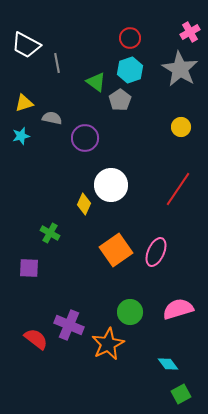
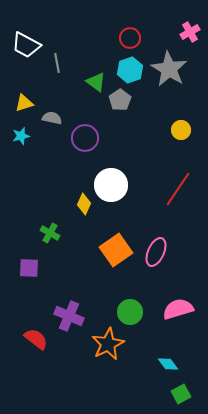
gray star: moved 11 px left
yellow circle: moved 3 px down
purple cross: moved 9 px up
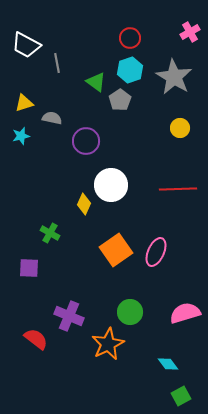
gray star: moved 5 px right, 8 px down
yellow circle: moved 1 px left, 2 px up
purple circle: moved 1 px right, 3 px down
red line: rotated 54 degrees clockwise
pink semicircle: moved 7 px right, 4 px down
green square: moved 2 px down
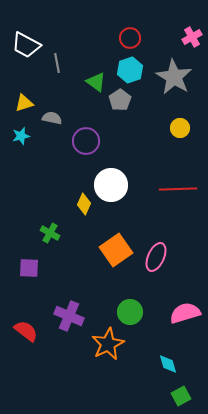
pink cross: moved 2 px right, 5 px down
pink ellipse: moved 5 px down
red semicircle: moved 10 px left, 8 px up
cyan diamond: rotated 20 degrees clockwise
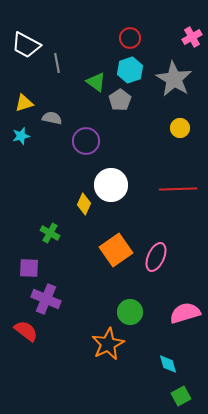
gray star: moved 2 px down
purple cross: moved 23 px left, 17 px up
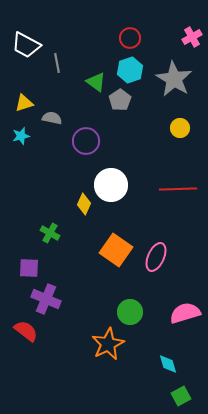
orange square: rotated 20 degrees counterclockwise
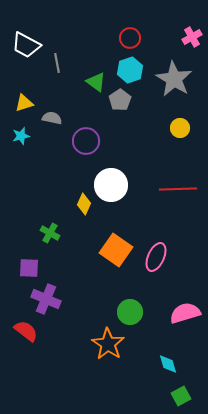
orange star: rotated 12 degrees counterclockwise
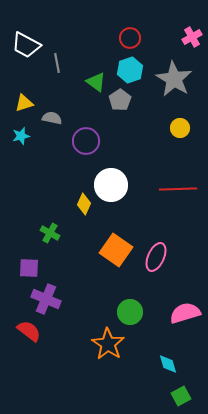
red semicircle: moved 3 px right
